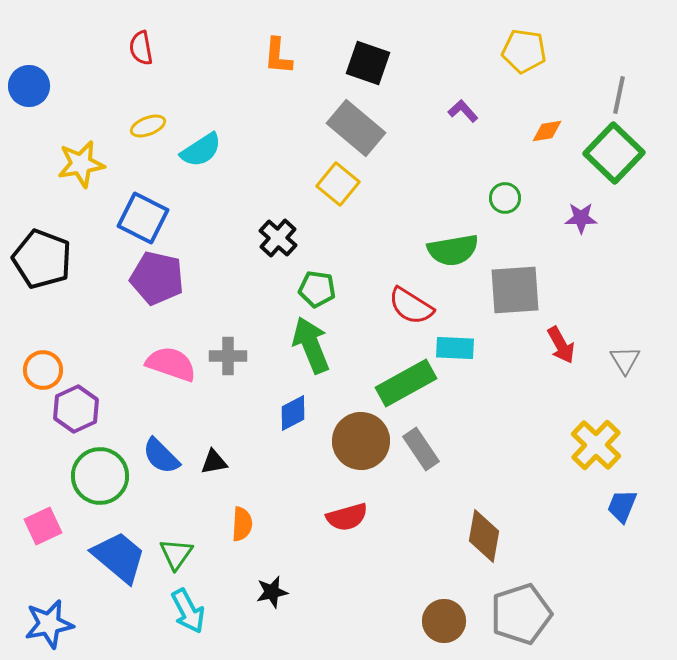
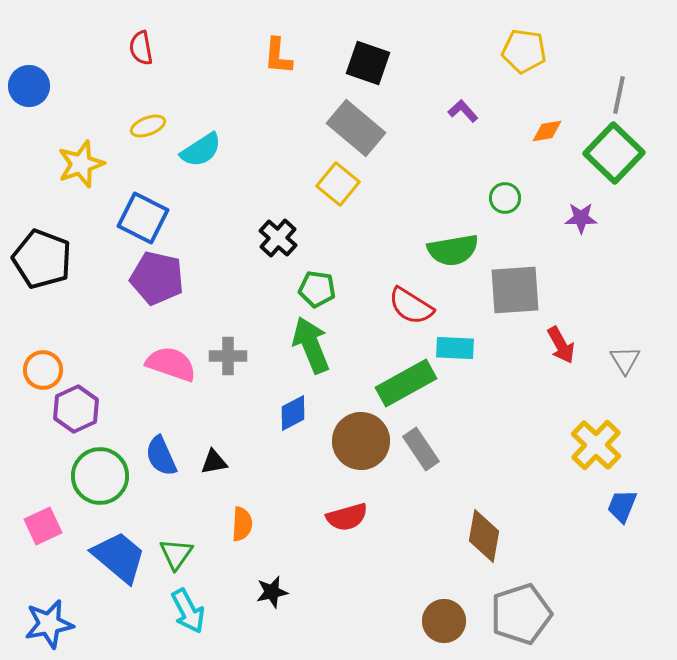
yellow star at (81, 164): rotated 9 degrees counterclockwise
blue semicircle at (161, 456): rotated 21 degrees clockwise
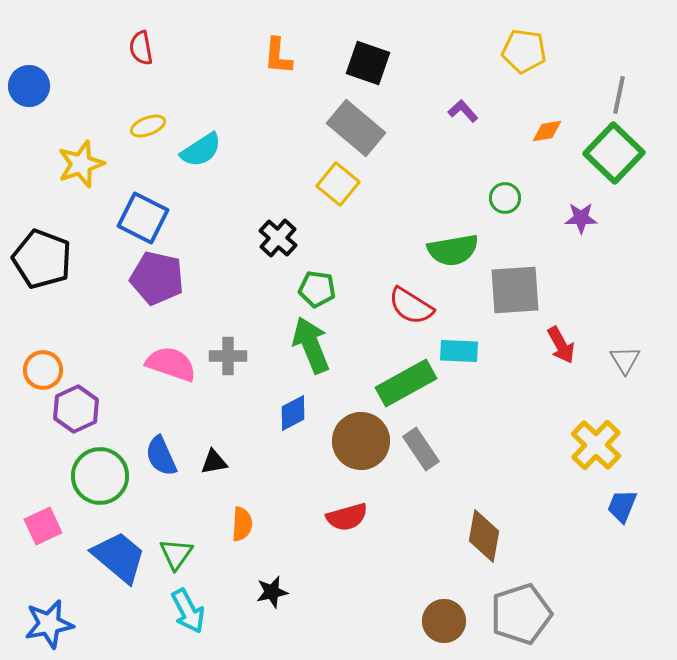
cyan rectangle at (455, 348): moved 4 px right, 3 px down
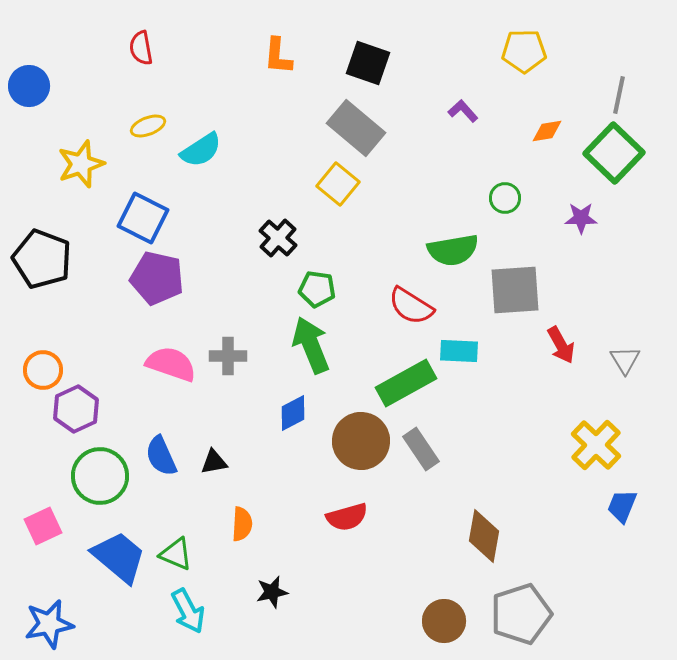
yellow pentagon at (524, 51): rotated 9 degrees counterclockwise
green triangle at (176, 554): rotated 42 degrees counterclockwise
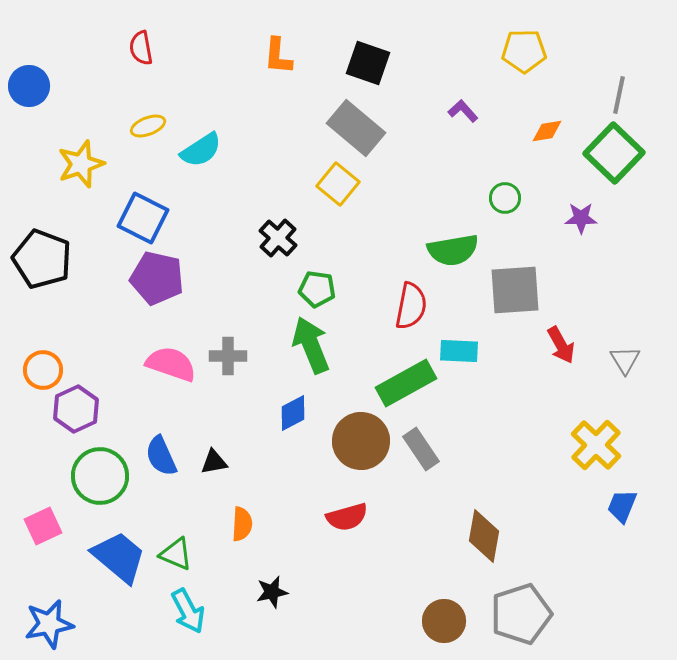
red semicircle at (411, 306): rotated 111 degrees counterclockwise
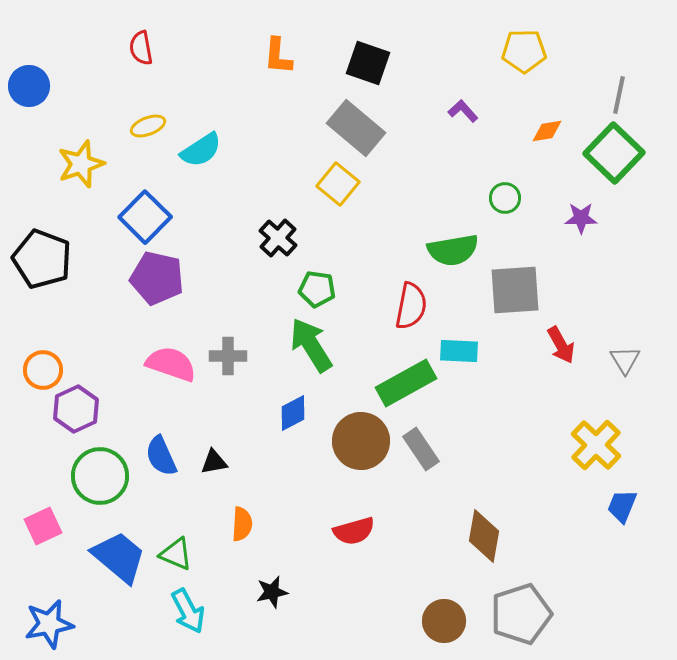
blue square at (143, 218): moved 2 px right, 1 px up; rotated 18 degrees clockwise
green arrow at (311, 345): rotated 10 degrees counterclockwise
red semicircle at (347, 517): moved 7 px right, 14 px down
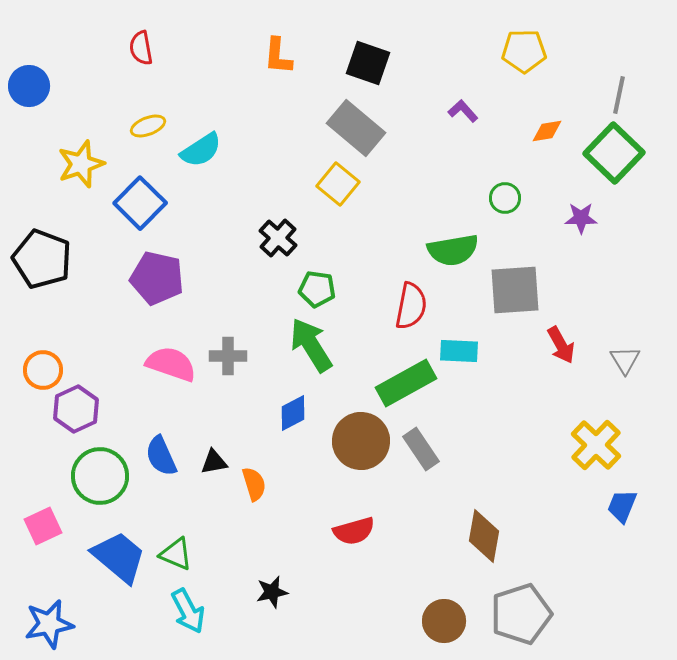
blue square at (145, 217): moved 5 px left, 14 px up
orange semicircle at (242, 524): moved 12 px right, 40 px up; rotated 20 degrees counterclockwise
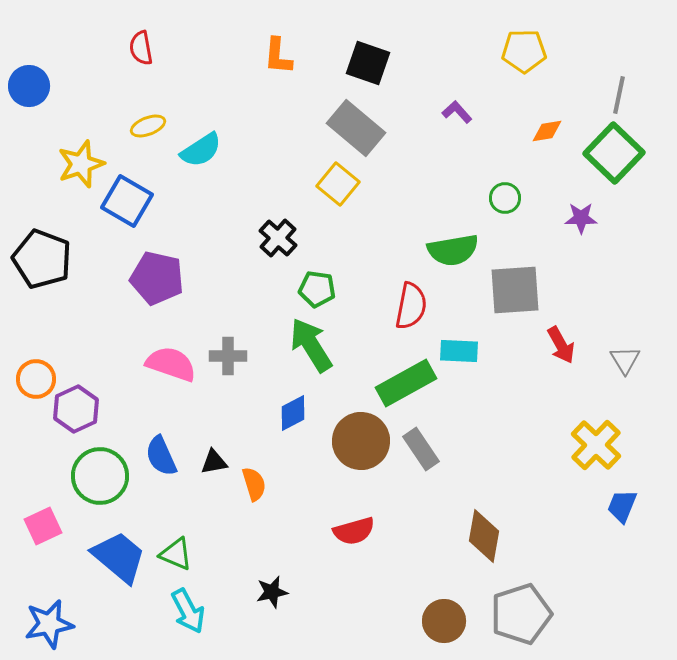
purple L-shape at (463, 111): moved 6 px left, 1 px down
blue square at (140, 203): moved 13 px left, 2 px up; rotated 15 degrees counterclockwise
orange circle at (43, 370): moved 7 px left, 9 px down
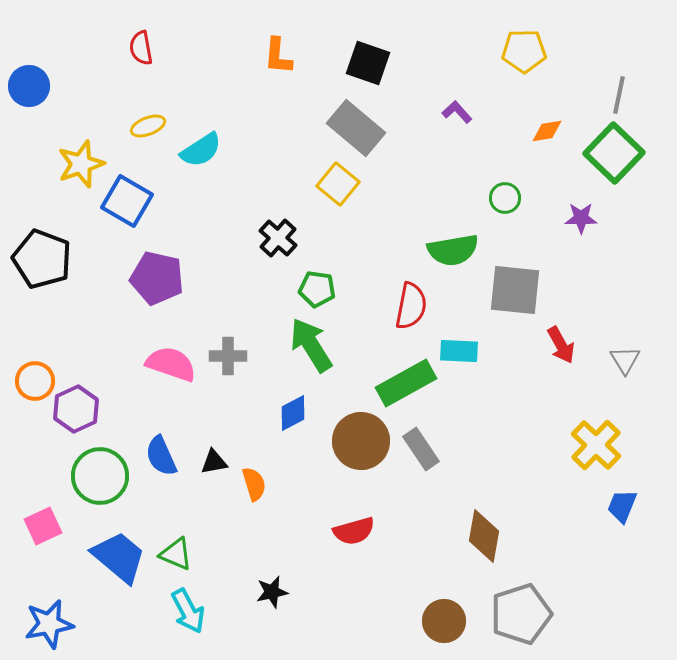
gray square at (515, 290): rotated 10 degrees clockwise
orange circle at (36, 379): moved 1 px left, 2 px down
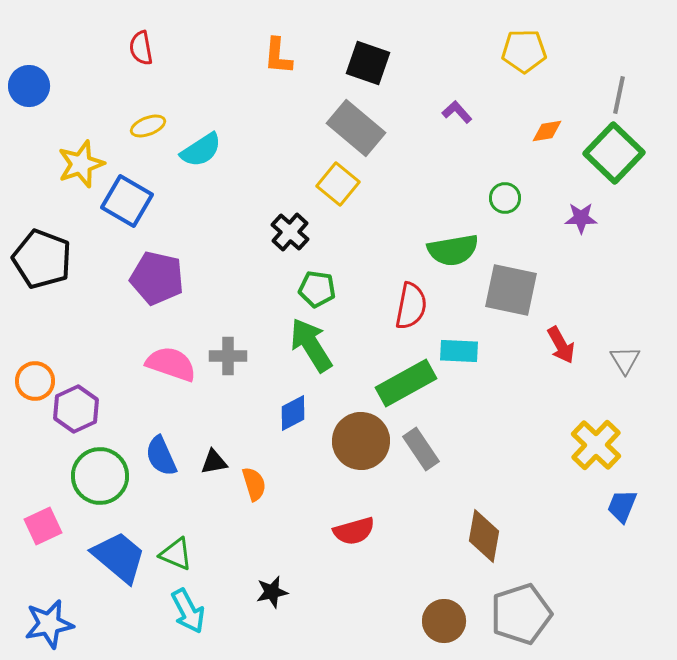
black cross at (278, 238): moved 12 px right, 6 px up
gray square at (515, 290): moved 4 px left; rotated 6 degrees clockwise
